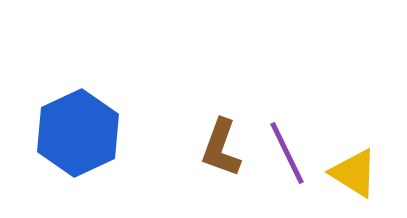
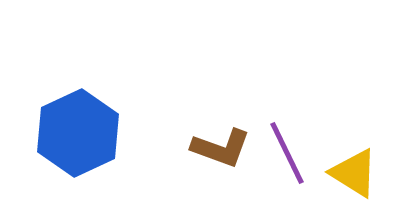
brown L-shape: rotated 90 degrees counterclockwise
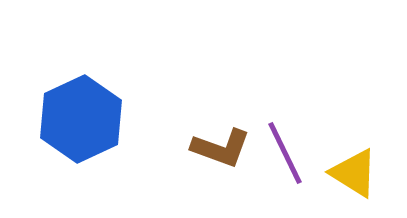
blue hexagon: moved 3 px right, 14 px up
purple line: moved 2 px left
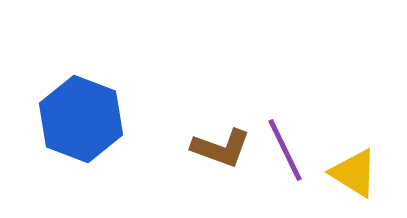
blue hexagon: rotated 14 degrees counterclockwise
purple line: moved 3 px up
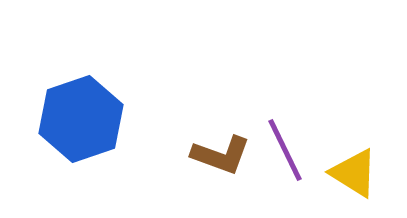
blue hexagon: rotated 20 degrees clockwise
brown L-shape: moved 7 px down
